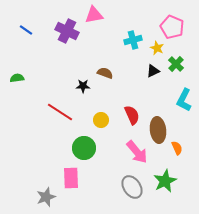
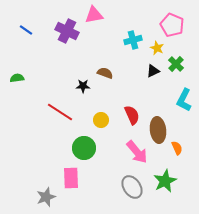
pink pentagon: moved 2 px up
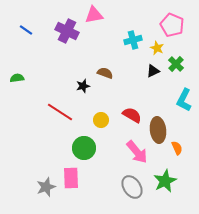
black star: rotated 16 degrees counterclockwise
red semicircle: rotated 36 degrees counterclockwise
gray star: moved 10 px up
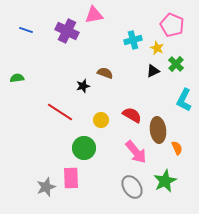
blue line: rotated 16 degrees counterclockwise
pink arrow: moved 1 px left
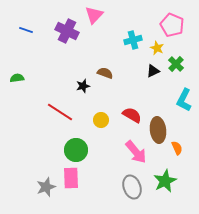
pink triangle: rotated 36 degrees counterclockwise
green circle: moved 8 px left, 2 px down
gray ellipse: rotated 15 degrees clockwise
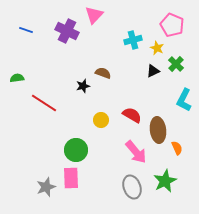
brown semicircle: moved 2 px left
red line: moved 16 px left, 9 px up
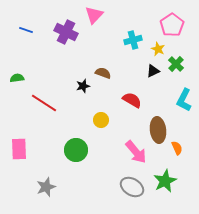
pink pentagon: rotated 15 degrees clockwise
purple cross: moved 1 px left, 1 px down
yellow star: moved 1 px right, 1 px down
red semicircle: moved 15 px up
pink rectangle: moved 52 px left, 29 px up
gray ellipse: rotated 40 degrees counterclockwise
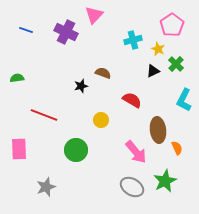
black star: moved 2 px left
red line: moved 12 px down; rotated 12 degrees counterclockwise
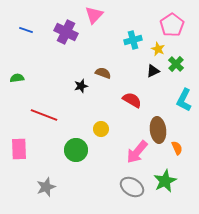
yellow circle: moved 9 px down
pink arrow: moved 1 px right; rotated 80 degrees clockwise
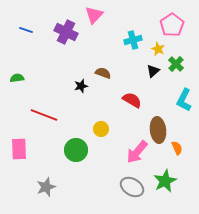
black triangle: rotated 16 degrees counterclockwise
